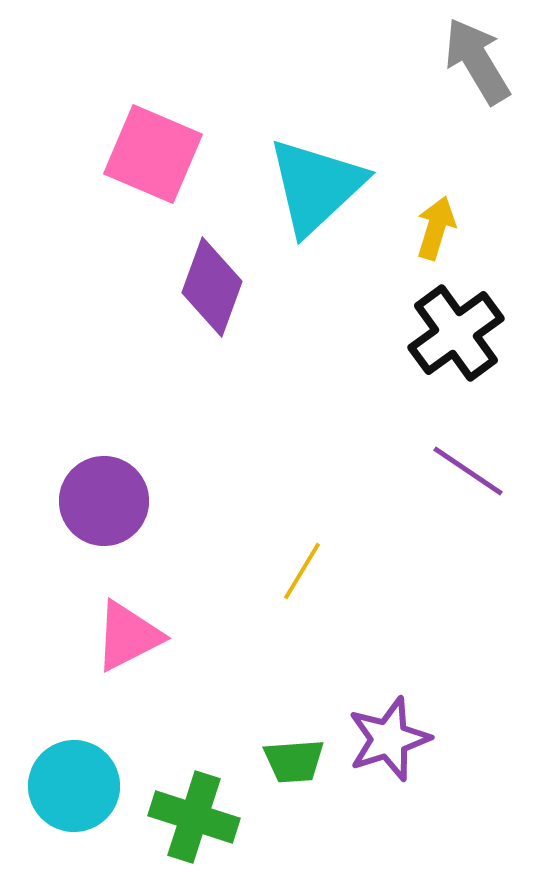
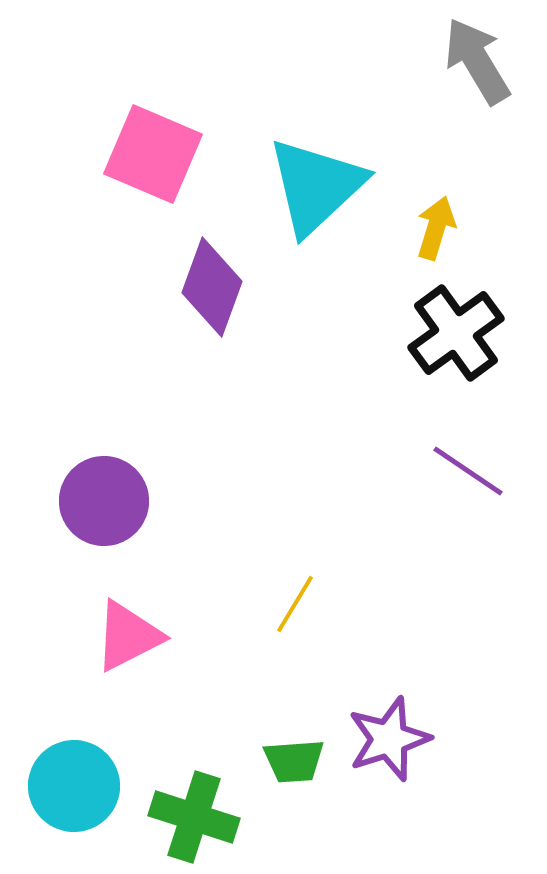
yellow line: moved 7 px left, 33 px down
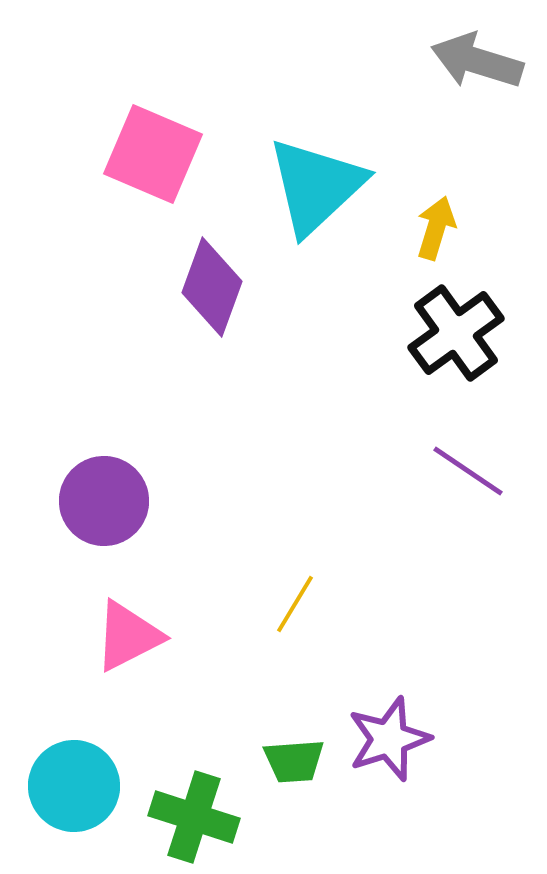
gray arrow: rotated 42 degrees counterclockwise
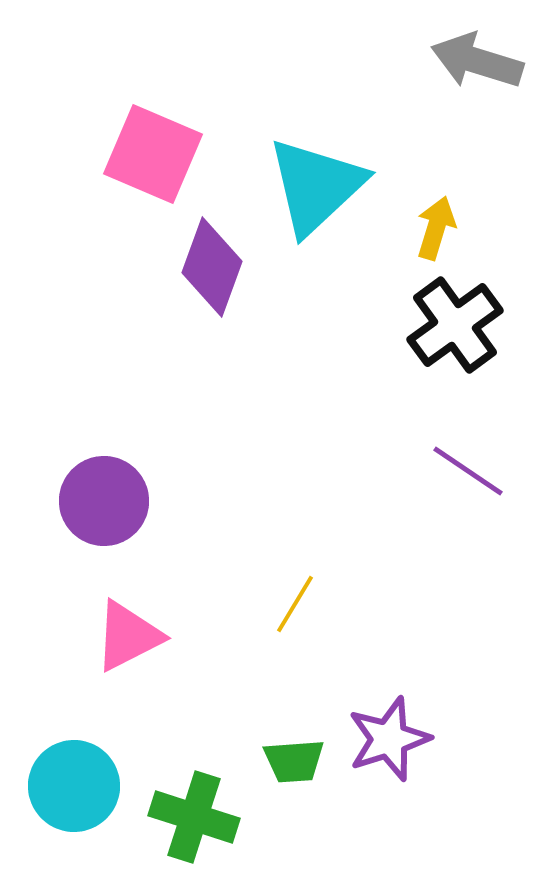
purple diamond: moved 20 px up
black cross: moved 1 px left, 8 px up
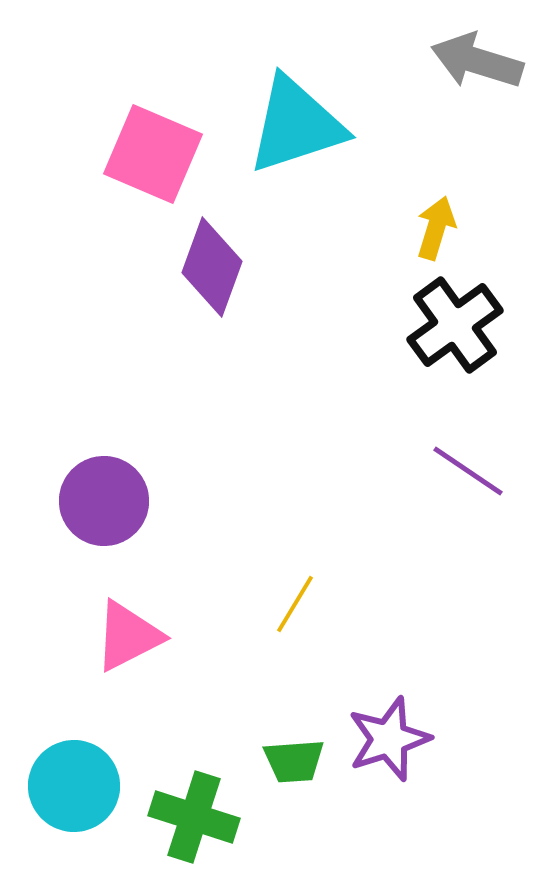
cyan triangle: moved 20 px left, 61 px up; rotated 25 degrees clockwise
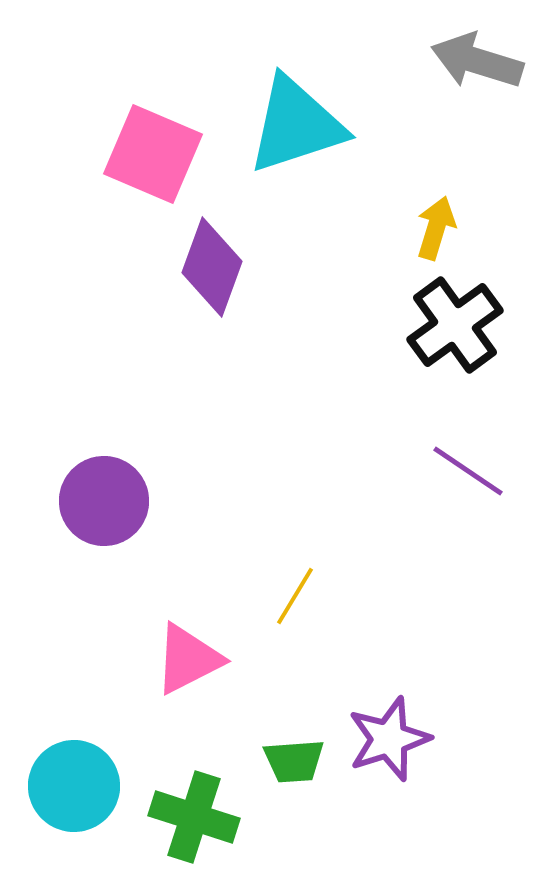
yellow line: moved 8 px up
pink triangle: moved 60 px right, 23 px down
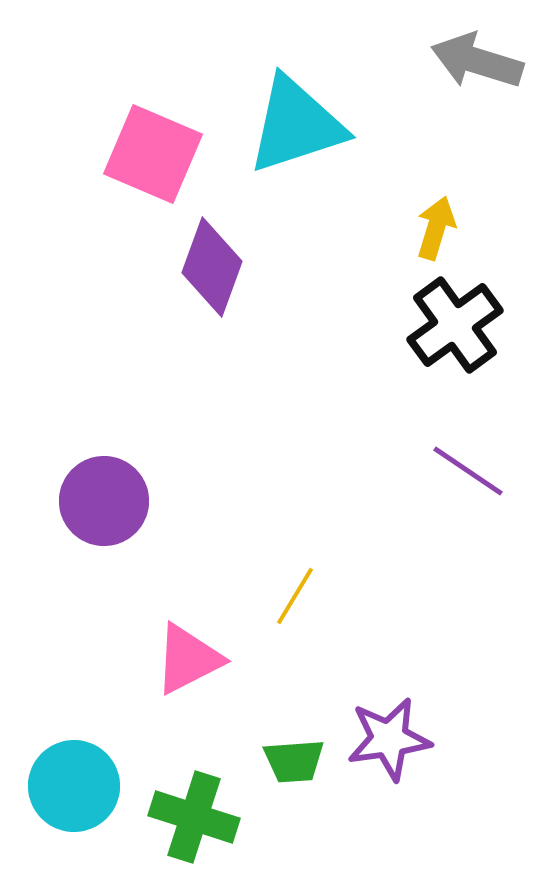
purple star: rotated 10 degrees clockwise
